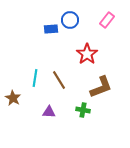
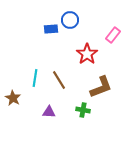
pink rectangle: moved 6 px right, 15 px down
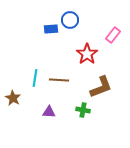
brown line: rotated 54 degrees counterclockwise
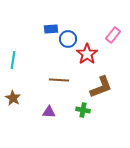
blue circle: moved 2 px left, 19 px down
cyan line: moved 22 px left, 18 px up
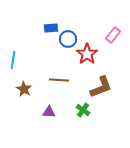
blue rectangle: moved 1 px up
brown star: moved 11 px right, 9 px up
green cross: rotated 24 degrees clockwise
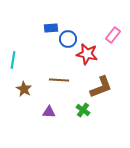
red star: rotated 25 degrees counterclockwise
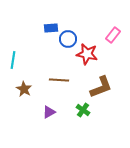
purple triangle: rotated 32 degrees counterclockwise
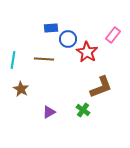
red star: moved 2 px up; rotated 20 degrees clockwise
brown line: moved 15 px left, 21 px up
brown star: moved 3 px left
